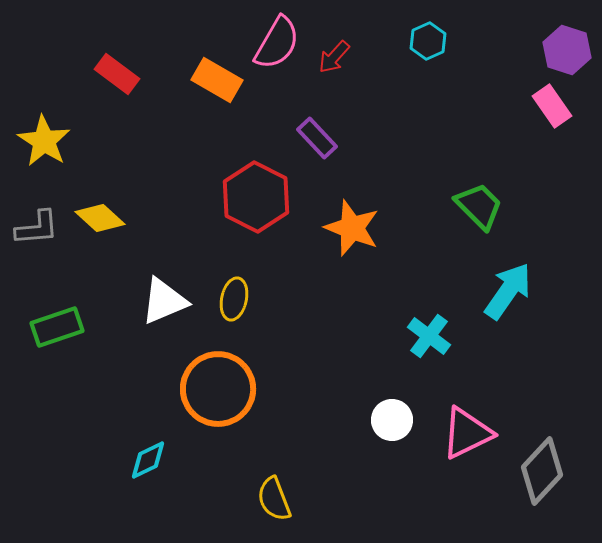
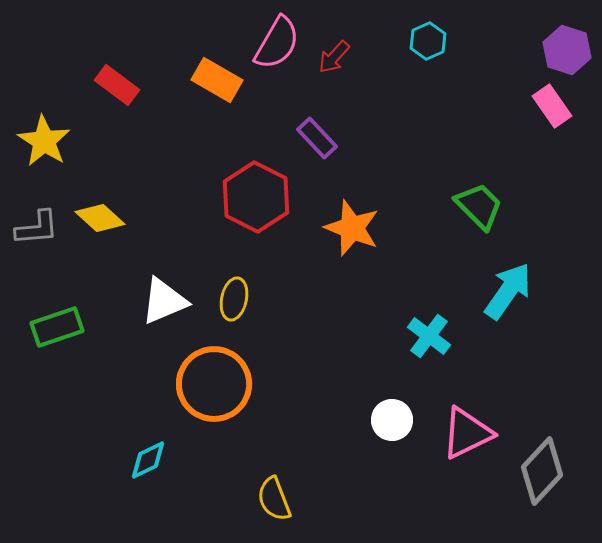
red rectangle: moved 11 px down
orange circle: moved 4 px left, 5 px up
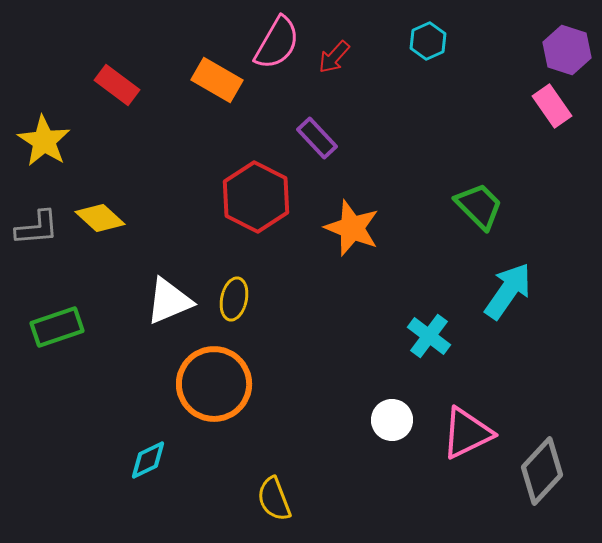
white triangle: moved 5 px right
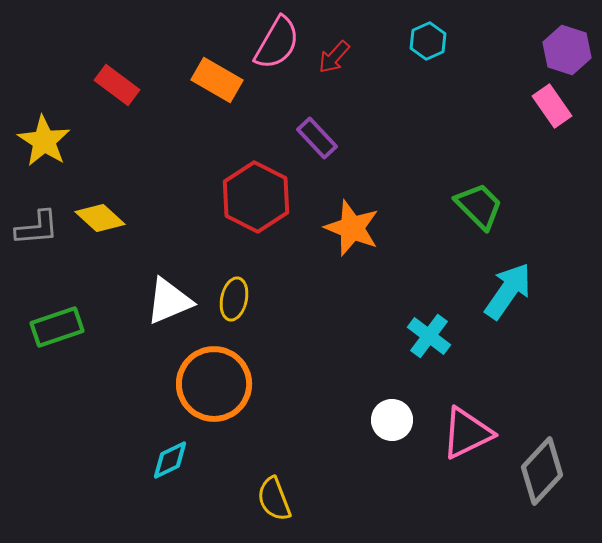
cyan diamond: moved 22 px right
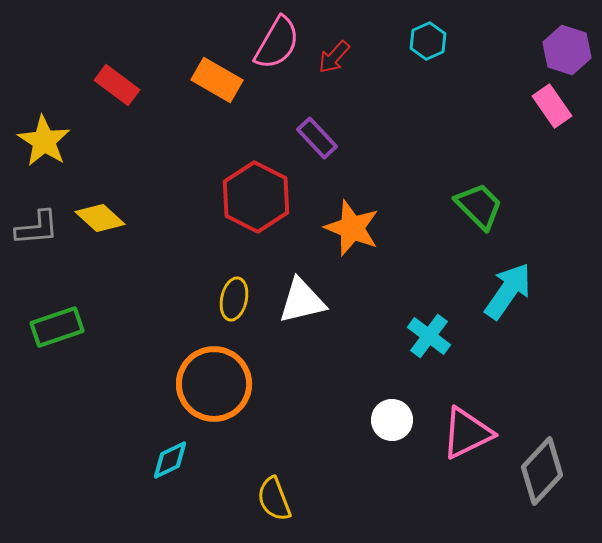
white triangle: moved 133 px right; rotated 10 degrees clockwise
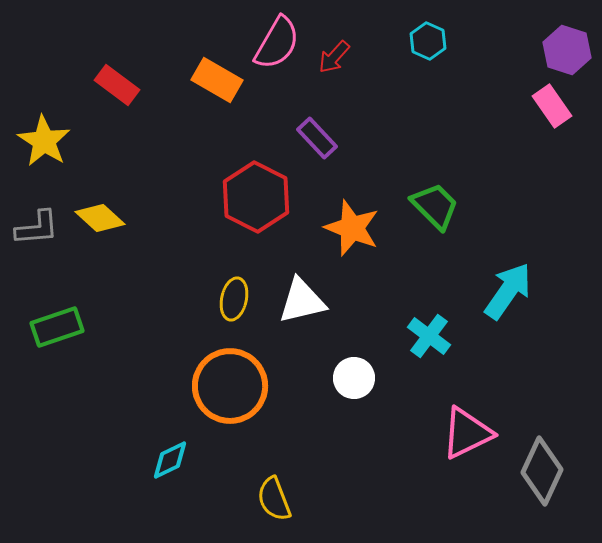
cyan hexagon: rotated 12 degrees counterclockwise
green trapezoid: moved 44 px left
orange circle: moved 16 px right, 2 px down
white circle: moved 38 px left, 42 px up
gray diamond: rotated 18 degrees counterclockwise
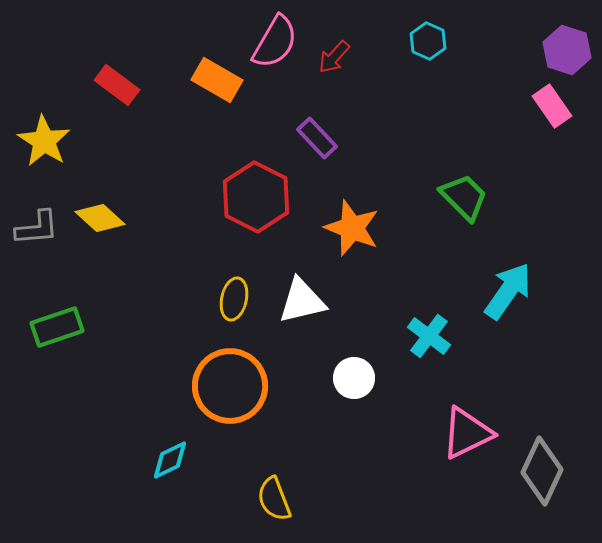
pink semicircle: moved 2 px left, 1 px up
green trapezoid: moved 29 px right, 9 px up
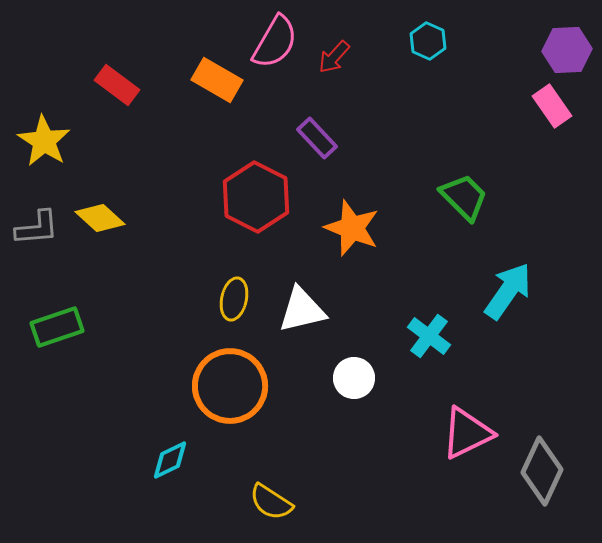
purple hexagon: rotated 21 degrees counterclockwise
white triangle: moved 9 px down
yellow semicircle: moved 3 px left, 3 px down; rotated 36 degrees counterclockwise
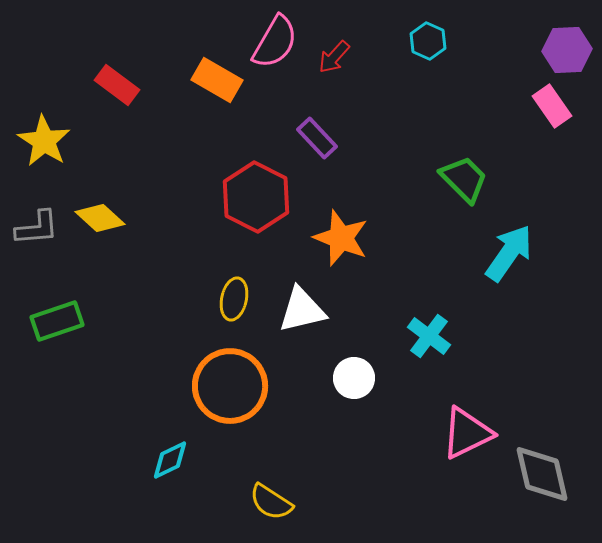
green trapezoid: moved 18 px up
orange star: moved 11 px left, 10 px down
cyan arrow: moved 1 px right, 38 px up
green rectangle: moved 6 px up
gray diamond: moved 3 px down; rotated 38 degrees counterclockwise
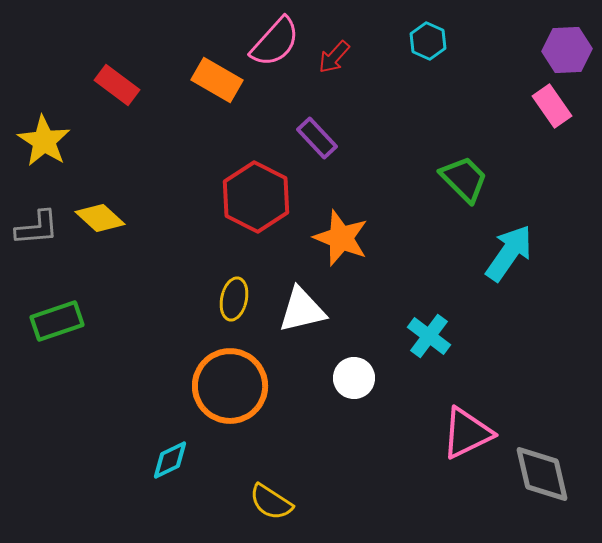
pink semicircle: rotated 12 degrees clockwise
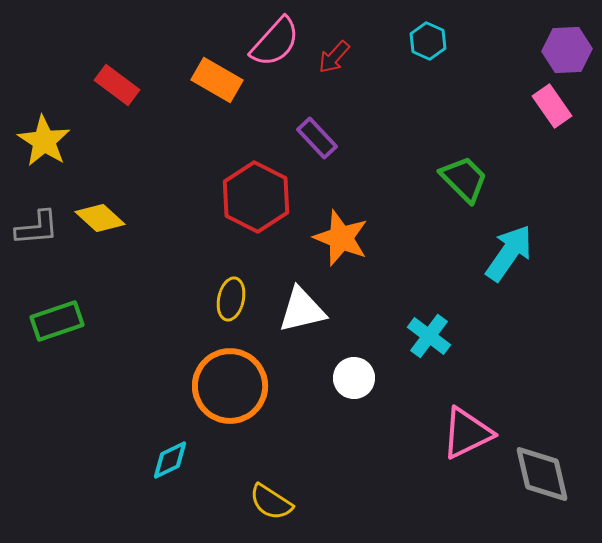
yellow ellipse: moved 3 px left
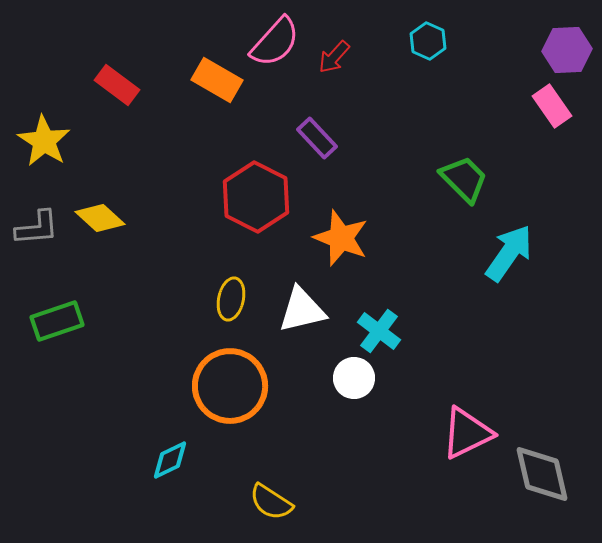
cyan cross: moved 50 px left, 5 px up
